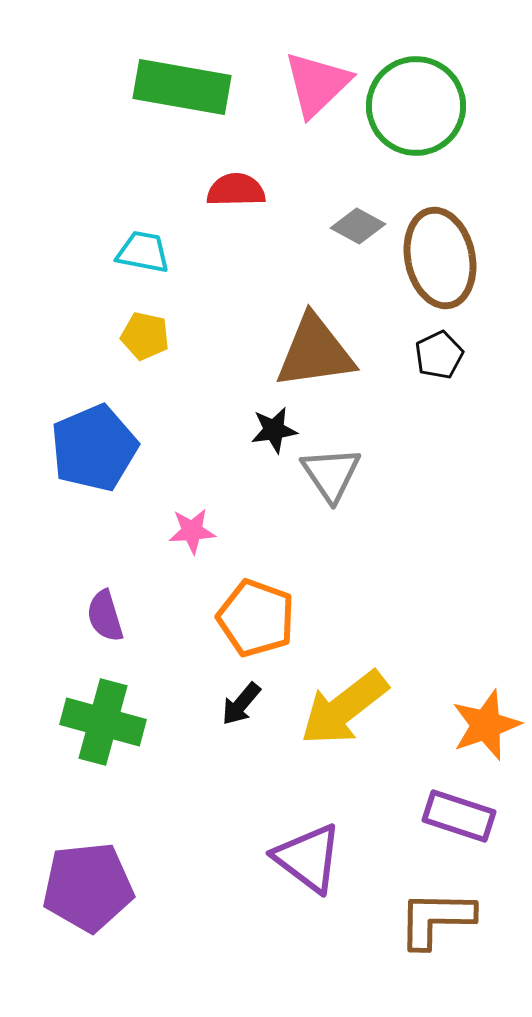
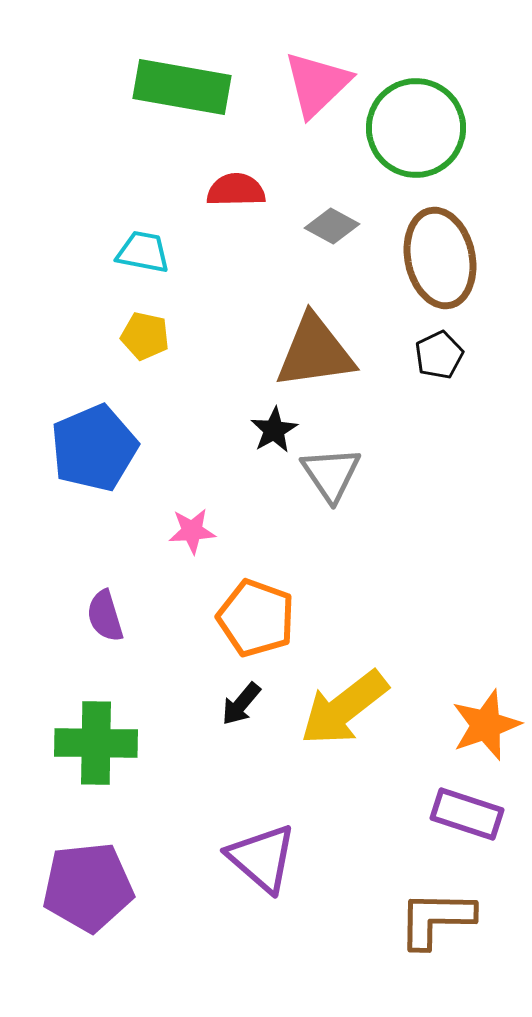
green circle: moved 22 px down
gray diamond: moved 26 px left
black star: rotated 21 degrees counterclockwise
green cross: moved 7 px left, 21 px down; rotated 14 degrees counterclockwise
purple rectangle: moved 8 px right, 2 px up
purple triangle: moved 46 px left; rotated 4 degrees clockwise
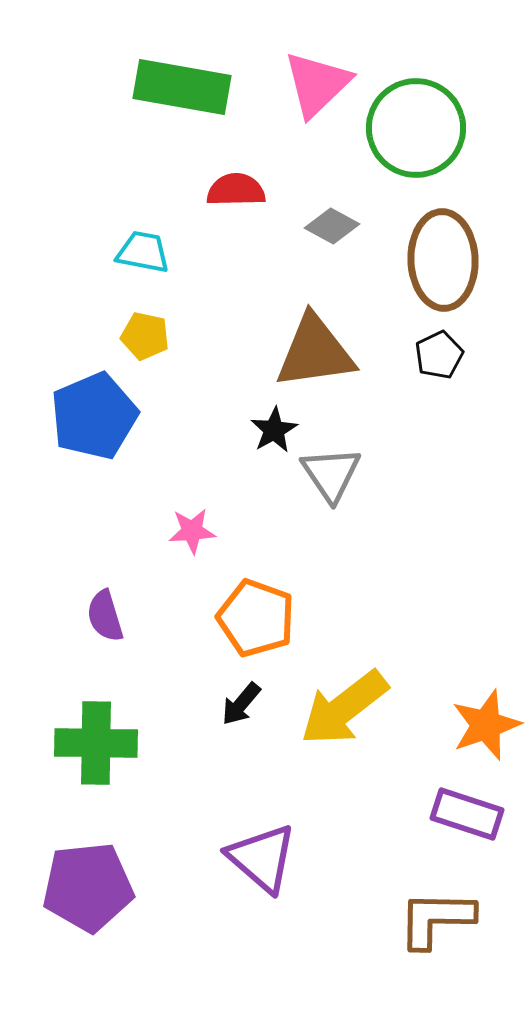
brown ellipse: moved 3 px right, 2 px down; rotated 10 degrees clockwise
blue pentagon: moved 32 px up
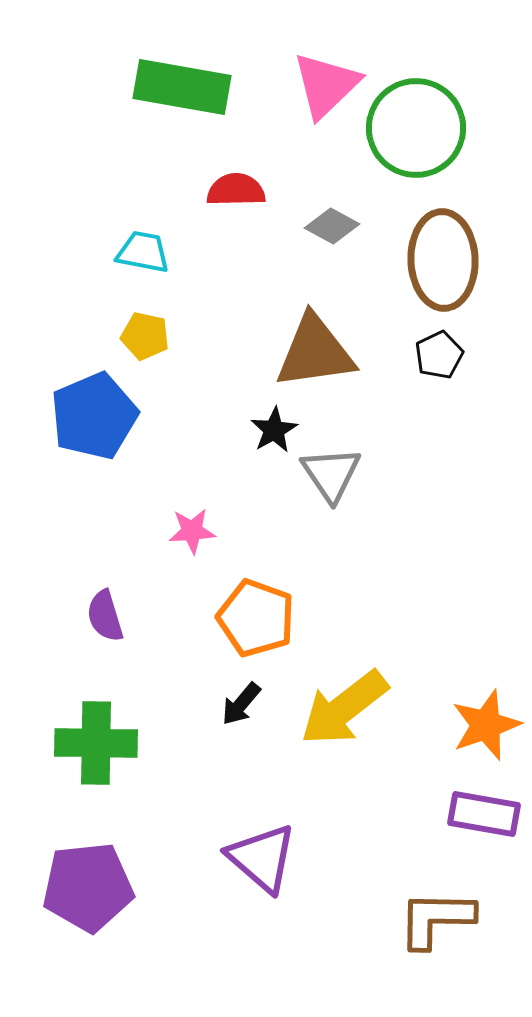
pink triangle: moved 9 px right, 1 px down
purple rectangle: moved 17 px right; rotated 8 degrees counterclockwise
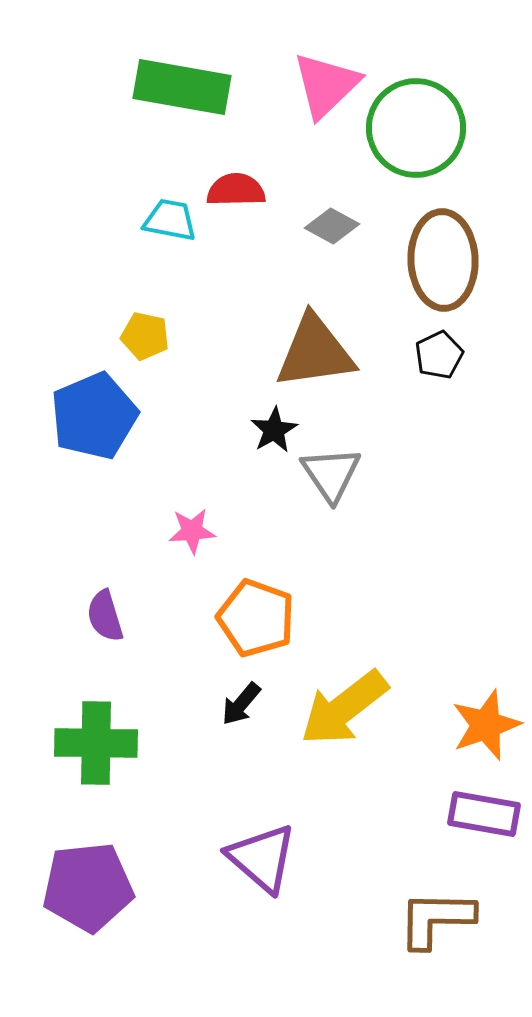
cyan trapezoid: moved 27 px right, 32 px up
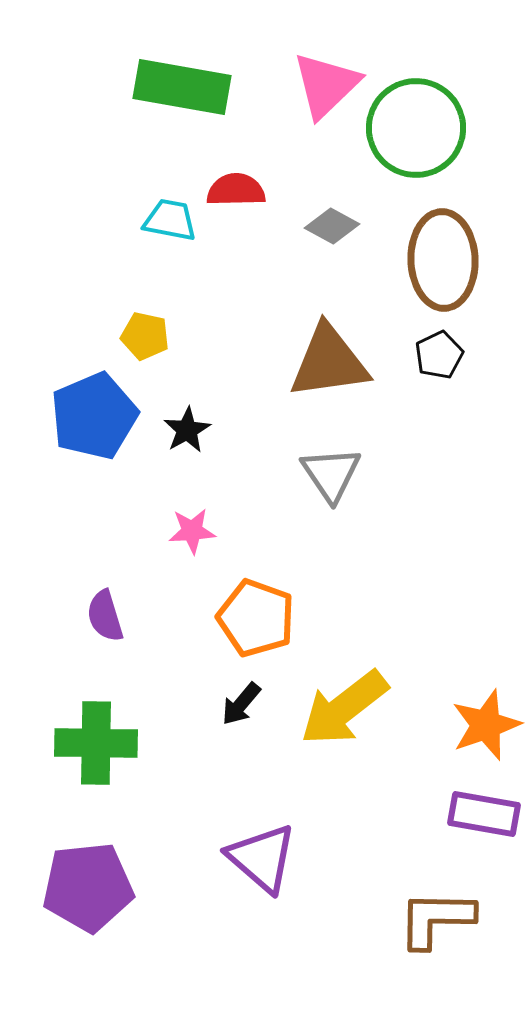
brown triangle: moved 14 px right, 10 px down
black star: moved 87 px left
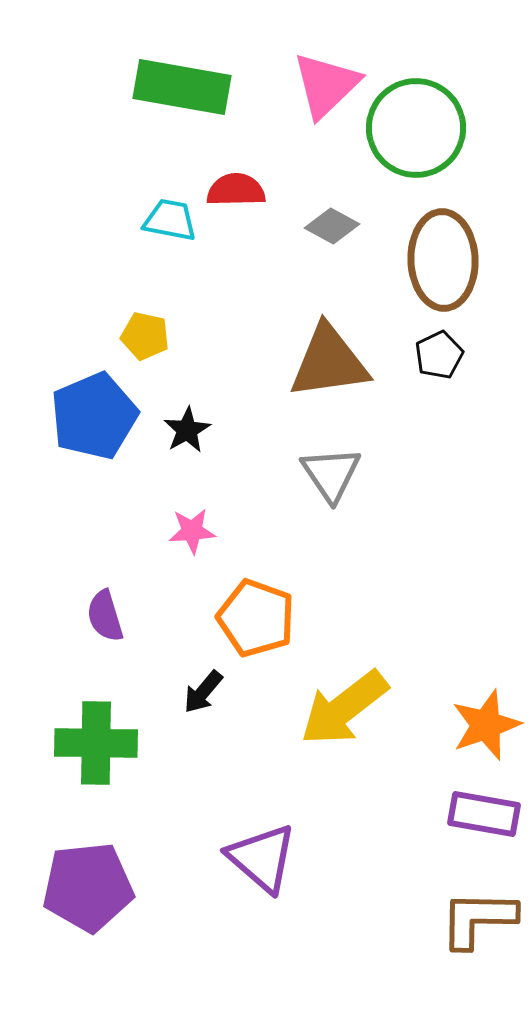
black arrow: moved 38 px left, 12 px up
brown L-shape: moved 42 px right
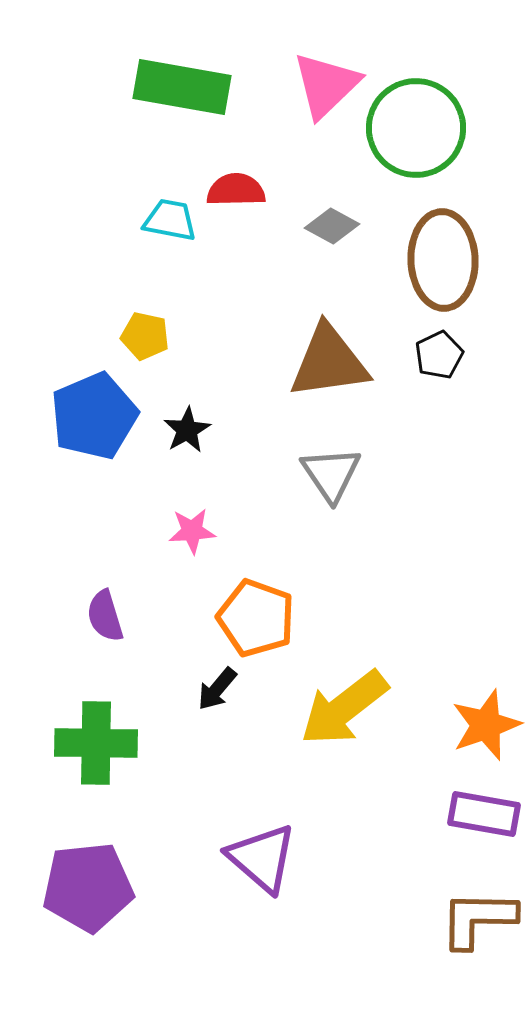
black arrow: moved 14 px right, 3 px up
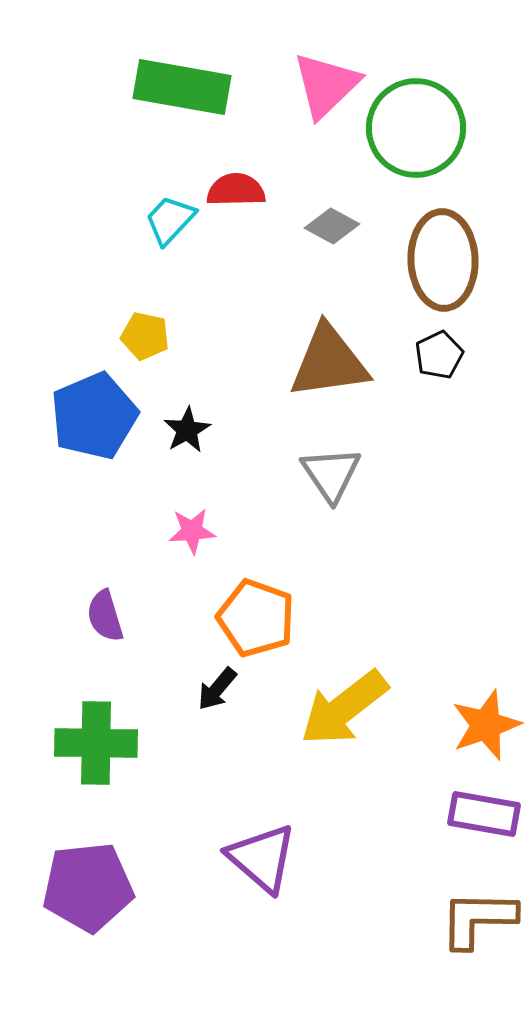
cyan trapezoid: rotated 58 degrees counterclockwise
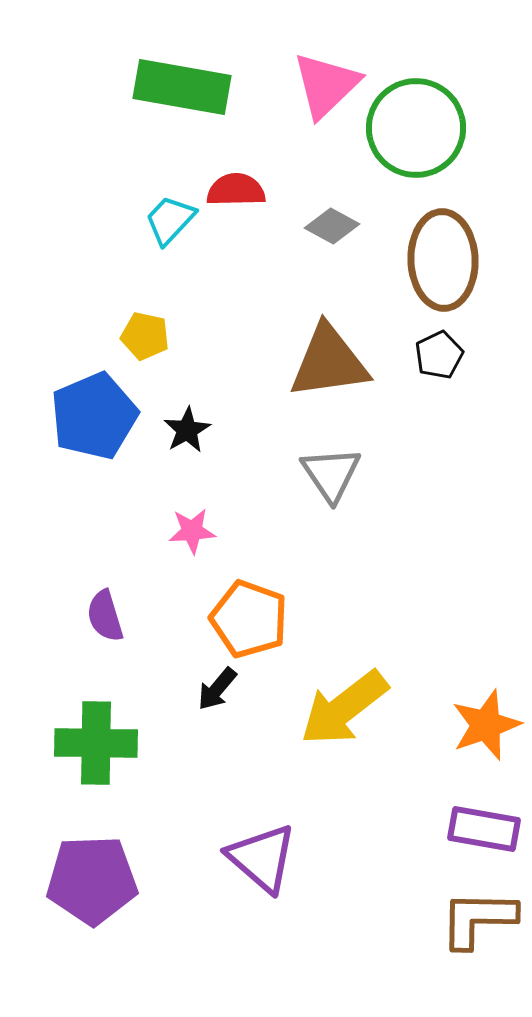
orange pentagon: moved 7 px left, 1 px down
purple rectangle: moved 15 px down
purple pentagon: moved 4 px right, 7 px up; rotated 4 degrees clockwise
